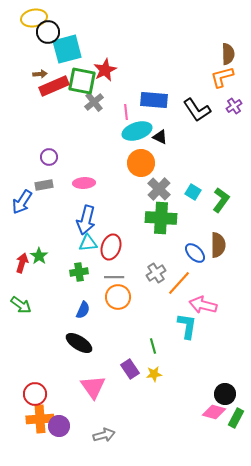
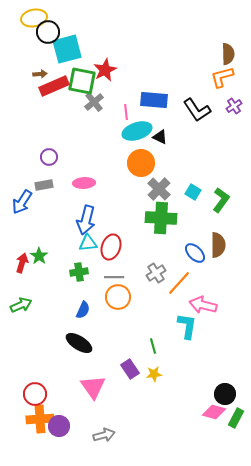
green arrow at (21, 305): rotated 60 degrees counterclockwise
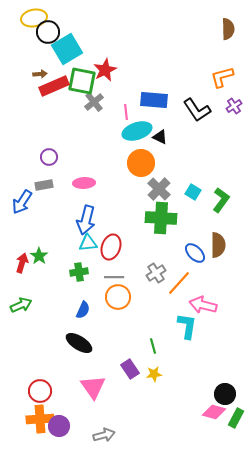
cyan square at (67, 49): rotated 16 degrees counterclockwise
brown semicircle at (228, 54): moved 25 px up
red circle at (35, 394): moved 5 px right, 3 px up
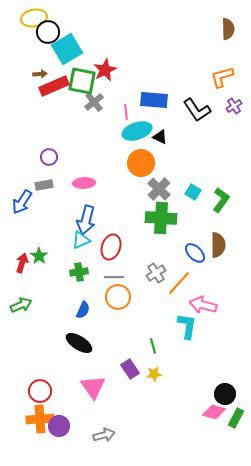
cyan triangle at (88, 243): moved 7 px left, 3 px up; rotated 18 degrees counterclockwise
